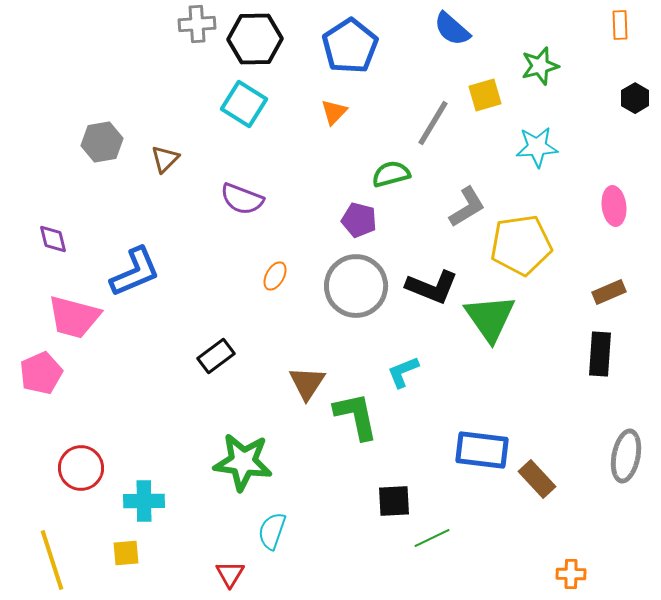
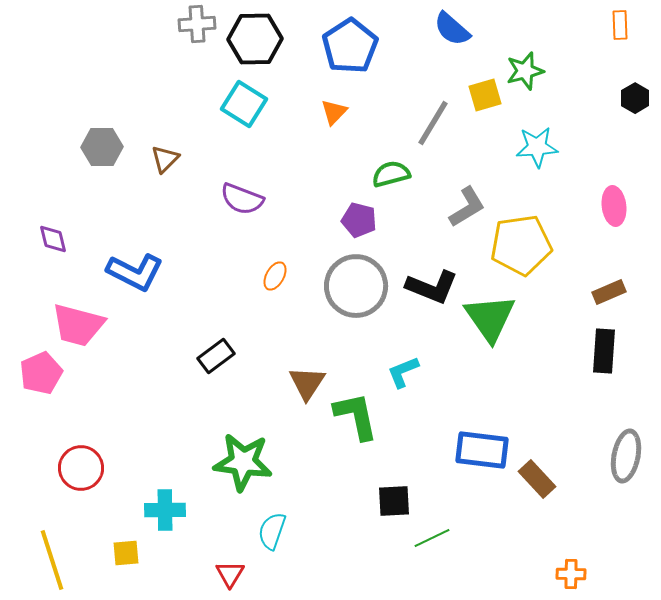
green star at (540, 66): moved 15 px left, 5 px down
gray hexagon at (102, 142): moved 5 px down; rotated 9 degrees clockwise
blue L-shape at (135, 272): rotated 50 degrees clockwise
pink trapezoid at (74, 317): moved 4 px right, 8 px down
black rectangle at (600, 354): moved 4 px right, 3 px up
cyan cross at (144, 501): moved 21 px right, 9 px down
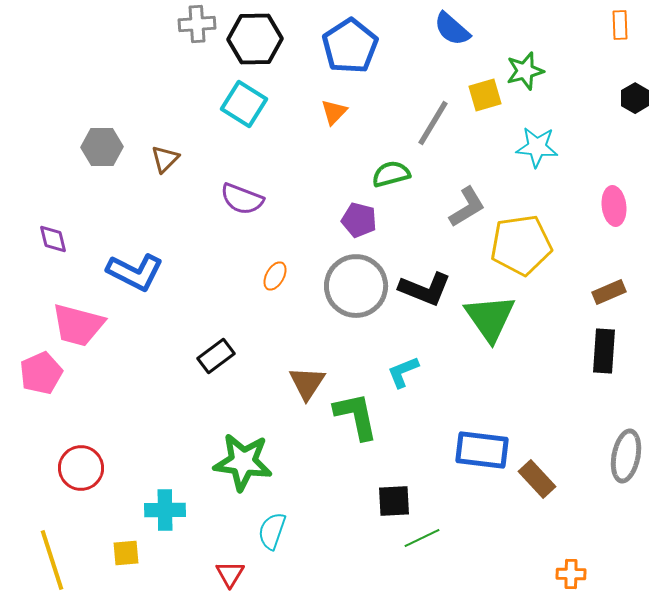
cyan star at (537, 147): rotated 9 degrees clockwise
black L-shape at (432, 287): moved 7 px left, 2 px down
green line at (432, 538): moved 10 px left
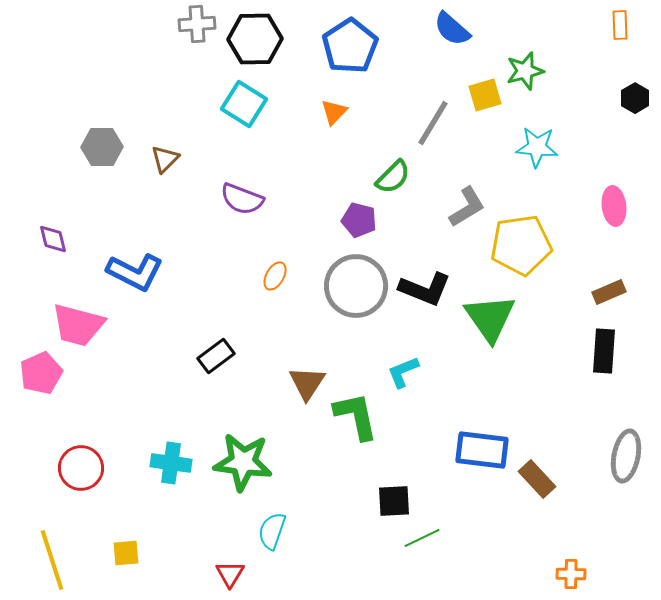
green semicircle at (391, 174): moved 2 px right, 3 px down; rotated 150 degrees clockwise
cyan cross at (165, 510): moved 6 px right, 47 px up; rotated 9 degrees clockwise
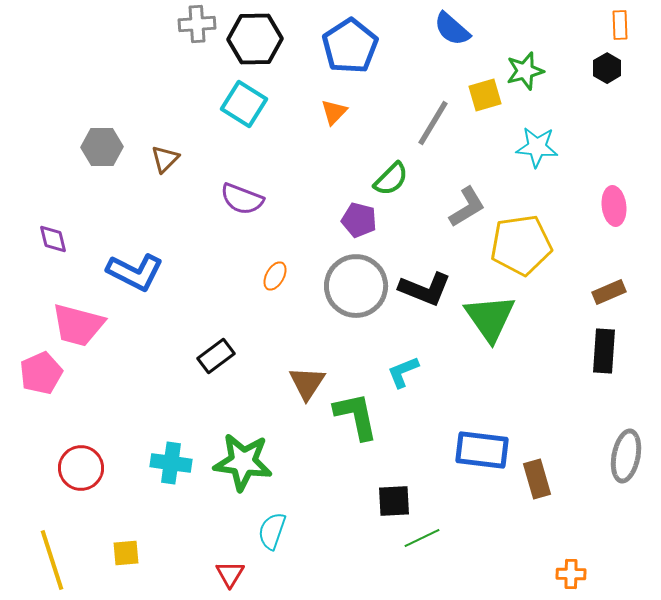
black hexagon at (635, 98): moved 28 px left, 30 px up
green semicircle at (393, 177): moved 2 px left, 2 px down
brown rectangle at (537, 479): rotated 27 degrees clockwise
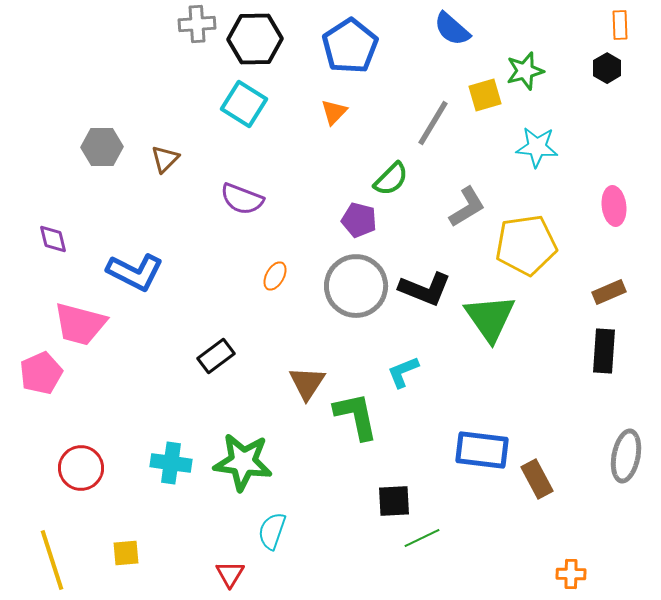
yellow pentagon at (521, 245): moved 5 px right
pink trapezoid at (78, 325): moved 2 px right, 1 px up
brown rectangle at (537, 479): rotated 12 degrees counterclockwise
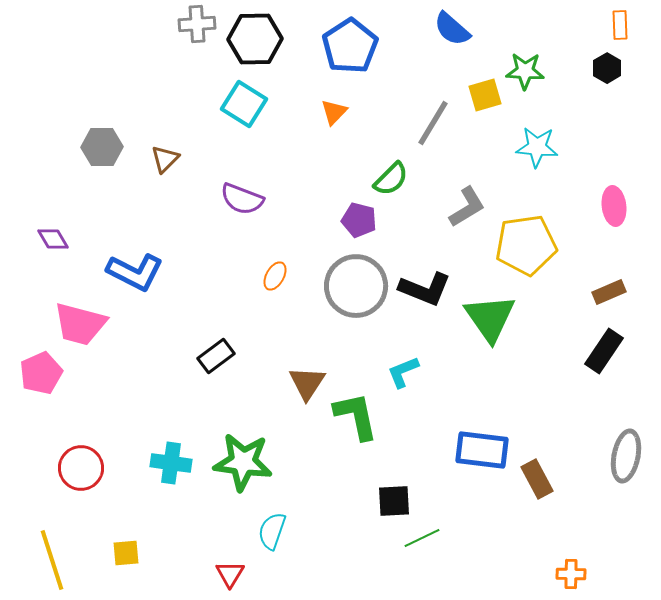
green star at (525, 71): rotated 18 degrees clockwise
purple diamond at (53, 239): rotated 16 degrees counterclockwise
black rectangle at (604, 351): rotated 30 degrees clockwise
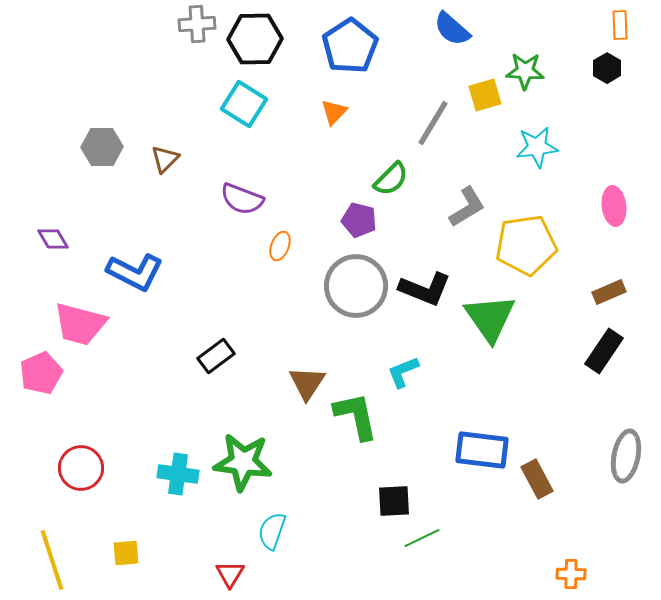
cyan star at (537, 147): rotated 12 degrees counterclockwise
orange ellipse at (275, 276): moved 5 px right, 30 px up; rotated 8 degrees counterclockwise
cyan cross at (171, 463): moved 7 px right, 11 px down
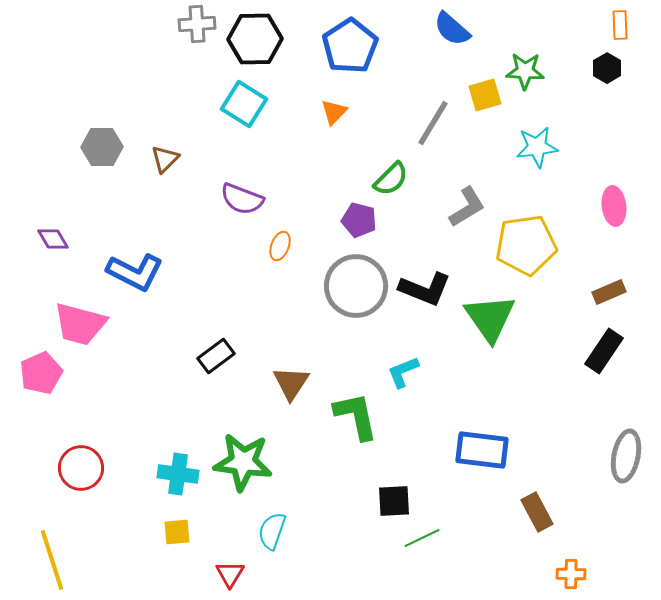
brown triangle at (307, 383): moved 16 px left
brown rectangle at (537, 479): moved 33 px down
yellow square at (126, 553): moved 51 px right, 21 px up
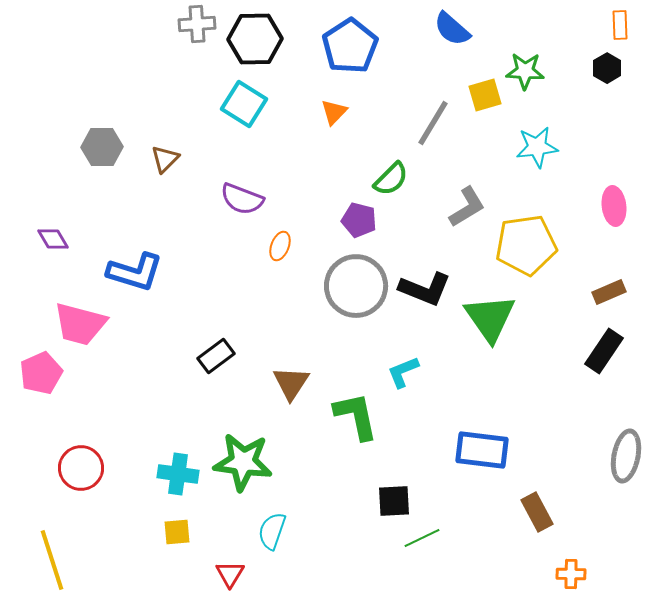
blue L-shape at (135, 272): rotated 10 degrees counterclockwise
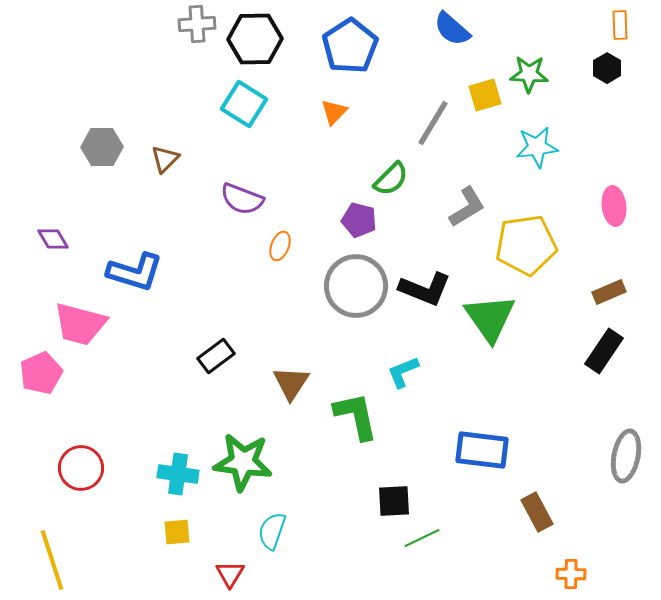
green star at (525, 71): moved 4 px right, 3 px down
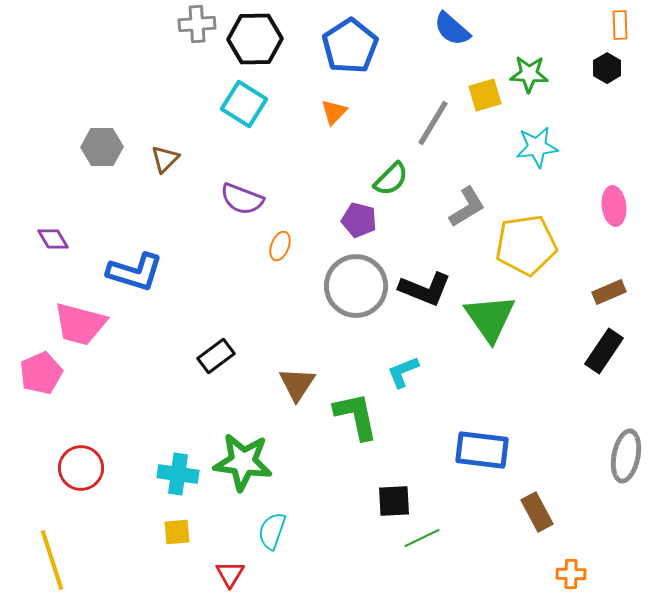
brown triangle at (291, 383): moved 6 px right, 1 px down
